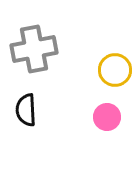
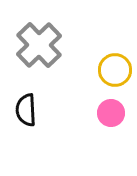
gray cross: moved 5 px right, 4 px up; rotated 33 degrees counterclockwise
pink circle: moved 4 px right, 4 px up
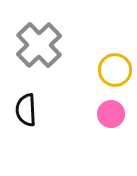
pink circle: moved 1 px down
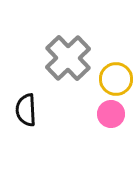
gray cross: moved 29 px right, 13 px down
yellow circle: moved 1 px right, 9 px down
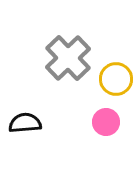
black semicircle: moved 1 px left, 13 px down; rotated 88 degrees clockwise
pink circle: moved 5 px left, 8 px down
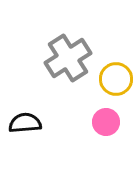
gray cross: rotated 12 degrees clockwise
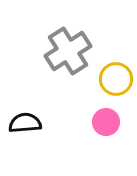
gray cross: moved 7 px up
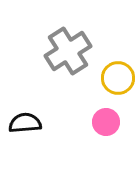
yellow circle: moved 2 px right, 1 px up
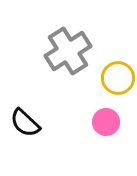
black semicircle: rotated 132 degrees counterclockwise
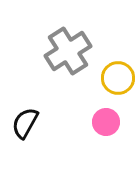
black semicircle: rotated 76 degrees clockwise
